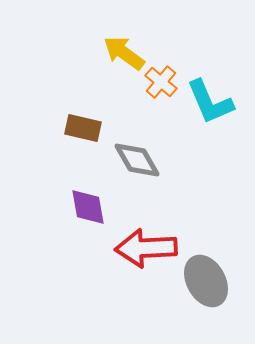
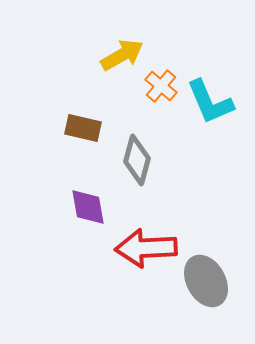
yellow arrow: moved 2 px left, 2 px down; rotated 114 degrees clockwise
orange cross: moved 4 px down
gray diamond: rotated 45 degrees clockwise
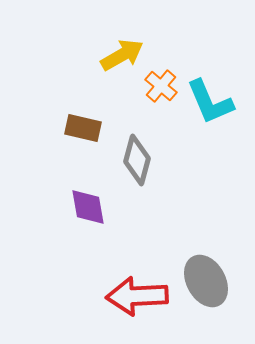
red arrow: moved 9 px left, 48 px down
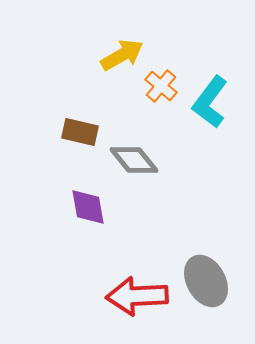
cyan L-shape: rotated 60 degrees clockwise
brown rectangle: moved 3 px left, 4 px down
gray diamond: moved 3 px left; rotated 54 degrees counterclockwise
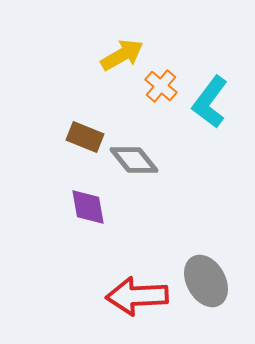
brown rectangle: moved 5 px right, 5 px down; rotated 9 degrees clockwise
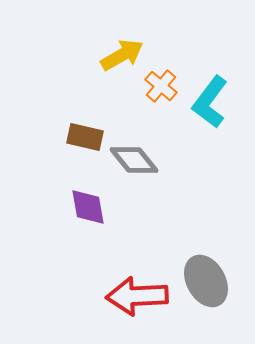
brown rectangle: rotated 9 degrees counterclockwise
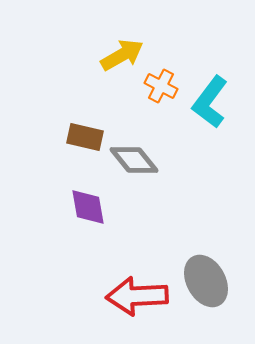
orange cross: rotated 12 degrees counterclockwise
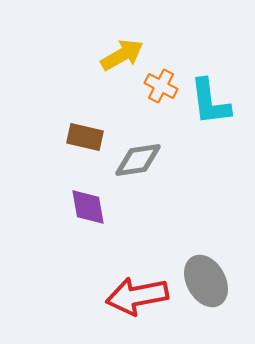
cyan L-shape: rotated 44 degrees counterclockwise
gray diamond: moved 4 px right; rotated 60 degrees counterclockwise
red arrow: rotated 8 degrees counterclockwise
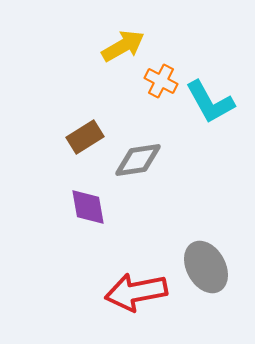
yellow arrow: moved 1 px right, 9 px up
orange cross: moved 5 px up
cyan L-shape: rotated 22 degrees counterclockwise
brown rectangle: rotated 45 degrees counterclockwise
gray ellipse: moved 14 px up
red arrow: moved 1 px left, 4 px up
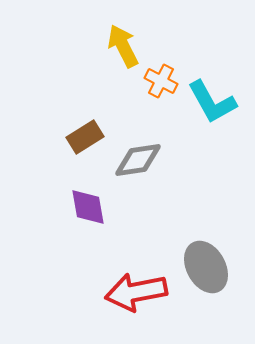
yellow arrow: rotated 87 degrees counterclockwise
cyan L-shape: moved 2 px right
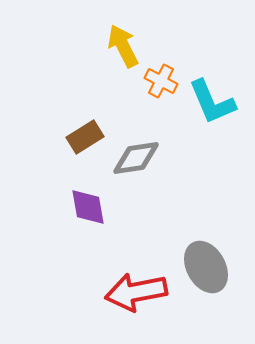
cyan L-shape: rotated 6 degrees clockwise
gray diamond: moved 2 px left, 2 px up
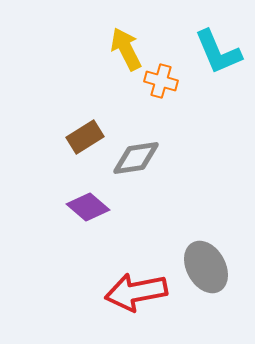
yellow arrow: moved 3 px right, 3 px down
orange cross: rotated 12 degrees counterclockwise
cyan L-shape: moved 6 px right, 50 px up
purple diamond: rotated 39 degrees counterclockwise
